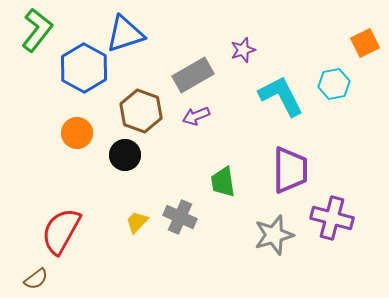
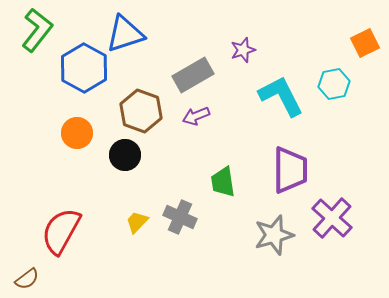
purple cross: rotated 27 degrees clockwise
brown semicircle: moved 9 px left
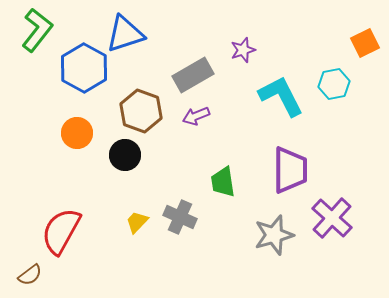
brown semicircle: moved 3 px right, 4 px up
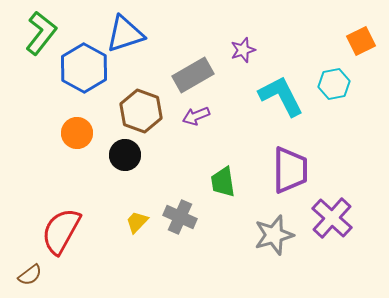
green L-shape: moved 4 px right, 3 px down
orange square: moved 4 px left, 2 px up
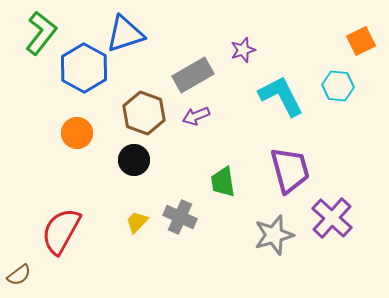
cyan hexagon: moved 4 px right, 2 px down; rotated 16 degrees clockwise
brown hexagon: moved 3 px right, 2 px down
black circle: moved 9 px right, 5 px down
purple trapezoid: rotated 15 degrees counterclockwise
brown semicircle: moved 11 px left
